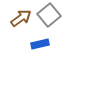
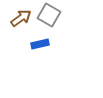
gray square: rotated 20 degrees counterclockwise
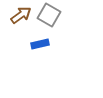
brown arrow: moved 3 px up
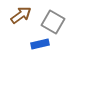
gray square: moved 4 px right, 7 px down
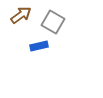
blue rectangle: moved 1 px left, 2 px down
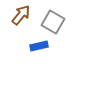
brown arrow: rotated 15 degrees counterclockwise
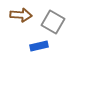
brown arrow: rotated 55 degrees clockwise
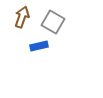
brown arrow: moved 1 px right, 2 px down; rotated 75 degrees counterclockwise
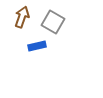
blue rectangle: moved 2 px left
